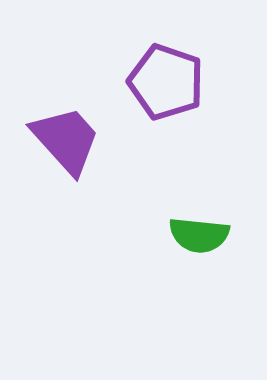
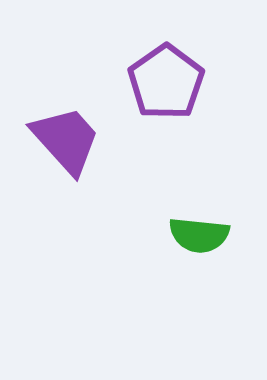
purple pentagon: rotated 18 degrees clockwise
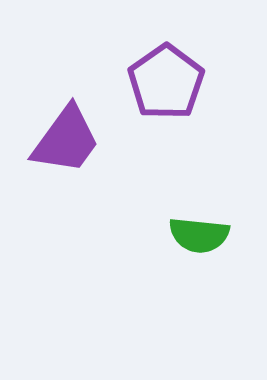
purple trapezoid: rotated 78 degrees clockwise
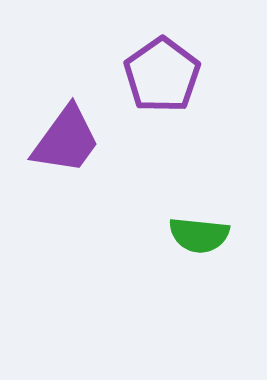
purple pentagon: moved 4 px left, 7 px up
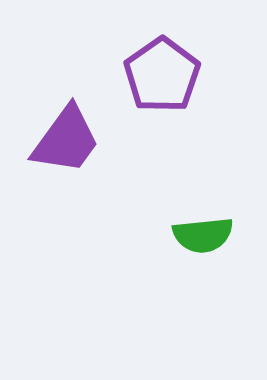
green semicircle: moved 4 px right; rotated 12 degrees counterclockwise
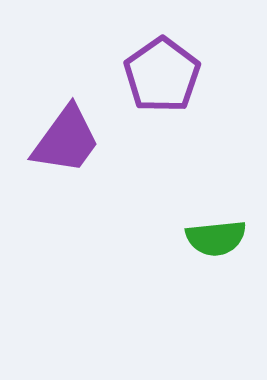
green semicircle: moved 13 px right, 3 px down
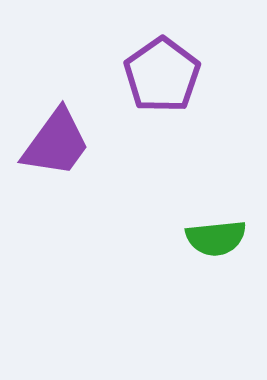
purple trapezoid: moved 10 px left, 3 px down
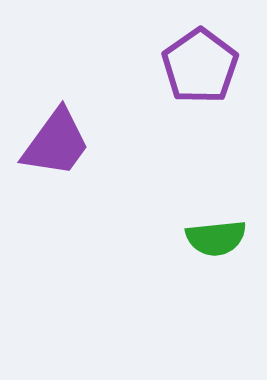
purple pentagon: moved 38 px right, 9 px up
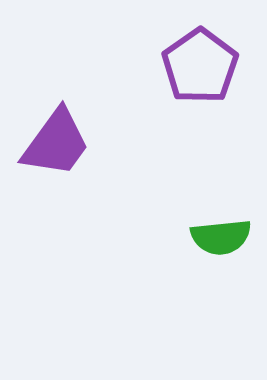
green semicircle: moved 5 px right, 1 px up
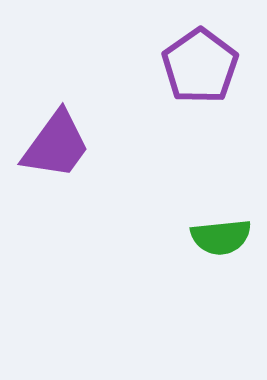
purple trapezoid: moved 2 px down
